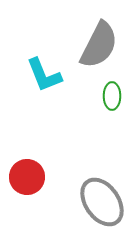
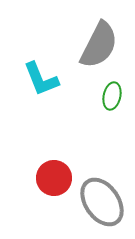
cyan L-shape: moved 3 px left, 4 px down
green ellipse: rotated 12 degrees clockwise
red circle: moved 27 px right, 1 px down
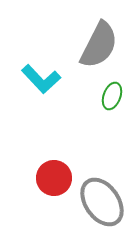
cyan L-shape: rotated 21 degrees counterclockwise
green ellipse: rotated 8 degrees clockwise
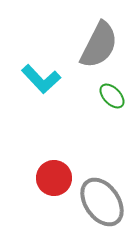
green ellipse: rotated 64 degrees counterclockwise
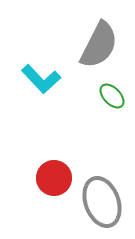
gray ellipse: rotated 15 degrees clockwise
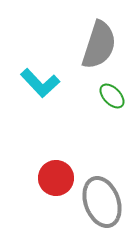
gray semicircle: rotated 9 degrees counterclockwise
cyan L-shape: moved 1 px left, 4 px down
red circle: moved 2 px right
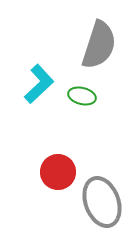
cyan L-shape: moved 1 px left, 1 px down; rotated 90 degrees counterclockwise
green ellipse: moved 30 px left; rotated 32 degrees counterclockwise
red circle: moved 2 px right, 6 px up
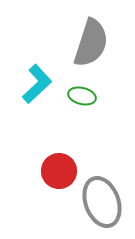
gray semicircle: moved 8 px left, 2 px up
cyan L-shape: moved 2 px left
red circle: moved 1 px right, 1 px up
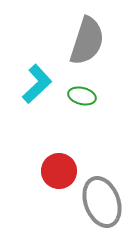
gray semicircle: moved 4 px left, 2 px up
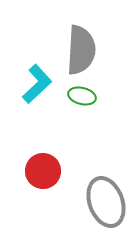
gray semicircle: moved 6 px left, 9 px down; rotated 15 degrees counterclockwise
red circle: moved 16 px left
gray ellipse: moved 4 px right
